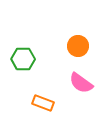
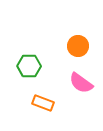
green hexagon: moved 6 px right, 7 px down
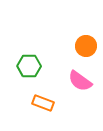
orange circle: moved 8 px right
pink semicircle: moved 1 px left, 2 px up
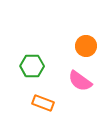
green hexagon: moved 3 px right
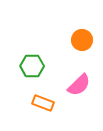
orange circle: moved 4 px left, 6 px up
pink semicircle: moved 1 px left, 4 px down; rotated 80 degrees counterclockwise
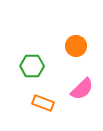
orange circle: moved 6 px left, 6 px down
pink semicircle: moved 3 px right, 4 px down
